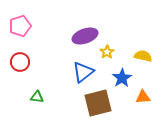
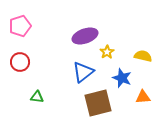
blue star: rotated 18 degrees counterclockwise
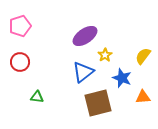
purple ellipse: rotated 15 degrees counterclockwise
yellow star: moved 2 px left, 3 px down
yellow semicircle: rotated 66 degrees counterclockwise
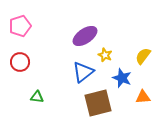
yellow star: rotated 16 degrees counterclockwise
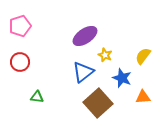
brown square: rotated 28 degrees counterclockwise
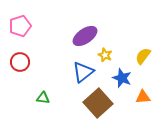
green triangle: moved 6 px right, 1 px down
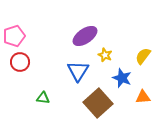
pink pentagon: moved 6 px left, 10 px down
blue triangle: moved 5 px left, 1 px up; rotated 20 degrees counterclockwise
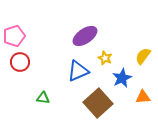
yellow star: moved 3 px down
blue triangle: rotated 35 degrees clockwise
blue star: rotated 24 degrees clockwise
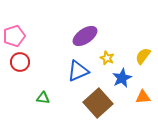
yellow star: moved 2 px right
